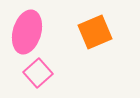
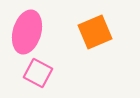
pink square: rotated 20 degrees counterclockwise
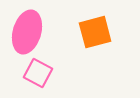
orange square: rotated 8 degrees clockwise
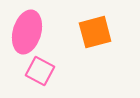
pink square: moved 2 px right, 2 px up
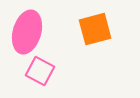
orange square: moved 3 px up
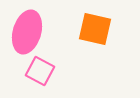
orange square: rotated 28 degrees clockwise
